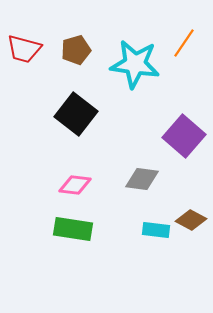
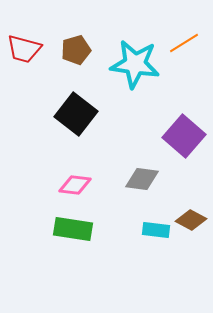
orange line: rotated 24 degrees clockwise
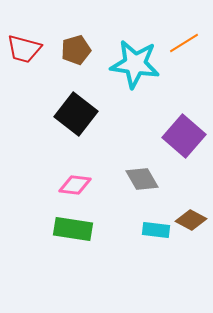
gray diamond: rotated 52 degrees clockwise
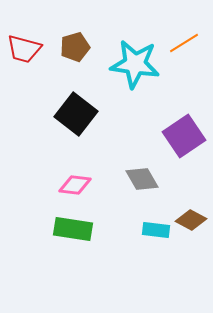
brown pentagon: moved 1 px left, 3 px up
purple square: rotated 15 degrees clockwise
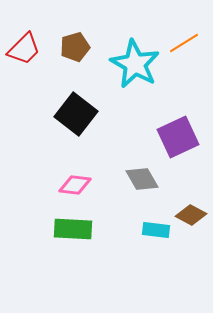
red trapezoid: rotated 60 degrees counterclockwise
cyan star: rotated 21 degrees clockwise
purple square: moved 6 px left, 1 px down; rotated 9 degrees clockwise
brown diamond: moved 5 px up
green rectangle: rotated 6 degrees counterclockwise
